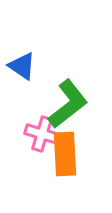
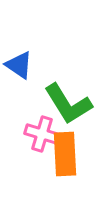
blue triangle: moved 3 px left, 1 px up
green L-shape: rotated 96 degrees clockwise
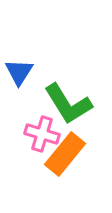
blue triangle: moved 7 px down; rotated 28 degrees clockwise
orange rectangle: rotated 42 degrees clockwise
